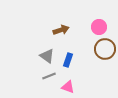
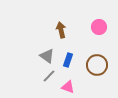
brown arrow: rotated 84 degrees counterclockwise
brown circle: moved 8 px left, 16 px down
gray line: rotated 24 degrees counterclockwise
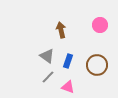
pink circle: moved 1 px right, 2 px up
blue rectangle: moved 1 px down
gray line: moved 1 px left, 1 px down
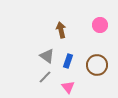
gray line: moved 3 px left
pink triangle: rotated 32 degrees clockwise
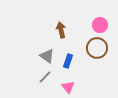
brown circle: moved 17 px up
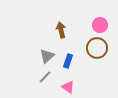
gray triangle: rotated 42 degrees clockwise
pink triangle: rotated 16 degrees counterclockwise
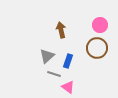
gray line: moved 9 px right, 3 px up; rotated 64 degrees clockwise
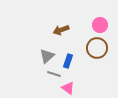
brown arrow: rotated 98 degrees counterclockwise
pink triangle: moved 1 px down
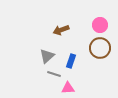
brown circle: moved 3 px right
blue rectangle: moved 3 px right
pink triangle: rotated 40 degrees counterclockwise
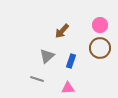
brown arrow: moved 1 px right, 1 px down; rotated 28 degrees counterclockwise
gray line: moved 17 px left, 5 px down
